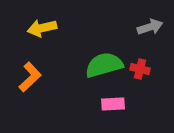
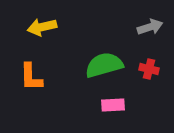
yellow arrow: moved 1 px up
red cross: moved 9 px right
orange L-shape: moved 1 px right; rotated 132 degrees clockwise
pink rectangle: moved 1 px down
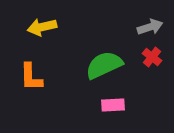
green semicircle: rotated 9 degrees counterclockwise
red cross: moved 3 px right, 12 px up; rotated 24 degrees clockwise
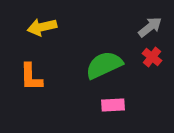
gray arrow: rotated 20 degrees counterclockwise
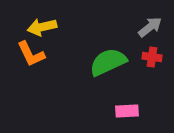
red cross: rotated 30 degrees counterclockwise
green semicircle: moved 4 px right, 3 px up
orange L-shape: moved 23 px up; rotated 24 degrees counterclockwise
pink rectangle: moved 14 px right, 6 px down
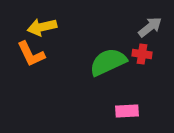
red cross: moved 10 px left, 3 px up
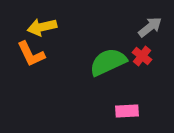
red cross: moved 2 px down; rotated 30 degrees clockwise
